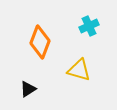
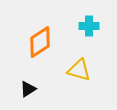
cyan cross: rotated 24 degrees clockwise
orange diamond: rotated 36 degrees clockwise
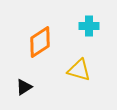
black triangle: moved 4 px left, 2 px up
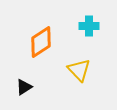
orange diamond: moved 1 px right
yellow triangle: rotated 30 degrees clockwise
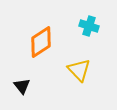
cyan cross: rotated 18 degrees clockwise
black triangle: moved 2 px left, 1 px up; rotated 36 degrees counterclockwise
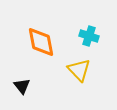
cyan cross: moved 10 px down
orange diamond: rotated 68 degrees counterclockwise
